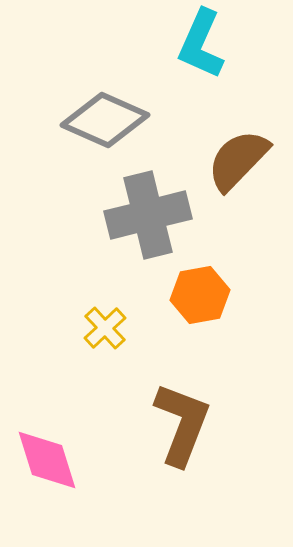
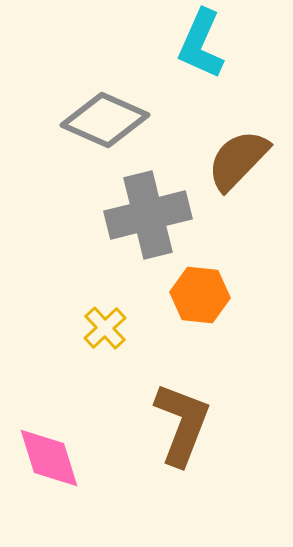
orange hexagon: rotated 16 degrees clockwise
pink diamond: moved 2 px right, 2 px up
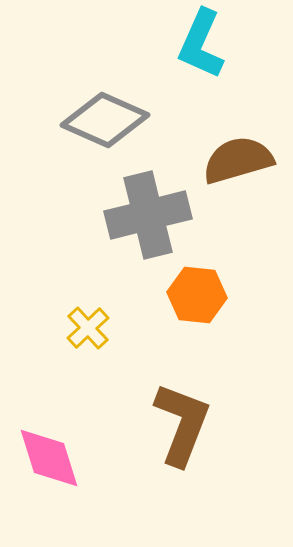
brown semicircle: rotated 30 degrees clockwise
orange hexagon: moved 3 px left
yellow cross: moved 17 px left
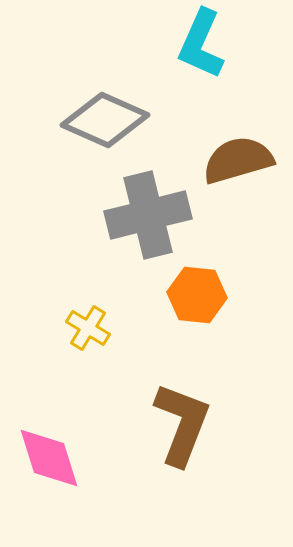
yellow cross: rotated 15 degrees counterclockwise
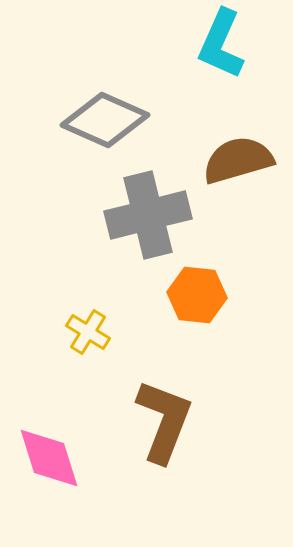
cyan L-shape: moved 20 px right
yellow cross: moved 4 px down
brown L-shape: moved 18 px left, 3 px up
